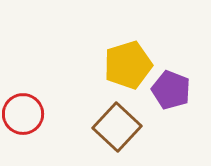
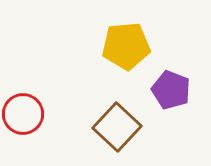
yellow pentagon: moved 2 px left, 19 px up; rotated 12 degrees clockwise
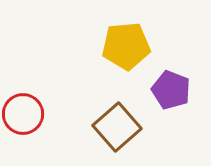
brown square: rotated 6 degrees clockwise
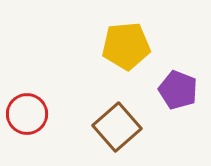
purple pentagon: moved 7 px right
red circle: moved 4 px right
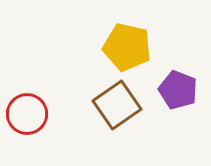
yellow pentagon: moved 1 px right, 1 px down; rotated 18 degrees clockwise
brown square: moved 22 px up; rotated 6 degrees clockwise
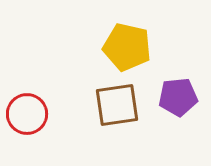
purple pentagon: moved 7 px down; rotated 27 degrees counterclockwise
brown square: rotated 27 degrees clockwise
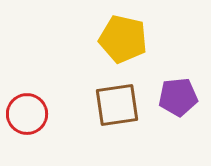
yellow pentagon: moved 4 px left, 8 px up
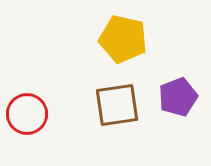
purple pentagon: rotated 15 degrees counterclockwise
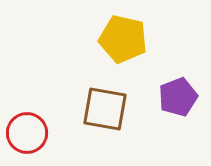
brown square: moved 12 px left, 4 px down; rotated 18 degrees clockwise
red circle: moved 19 px down
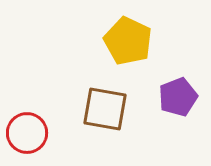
yellow pentagon: moved 5 px right, 2 px down; rotated 12 degrees clockwise
